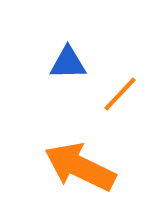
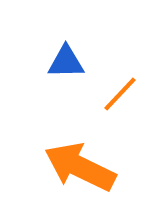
blue triangle: moved 2 px left, 1 px up
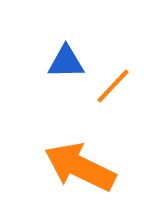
orange line: moved 7 px left, 8 px up
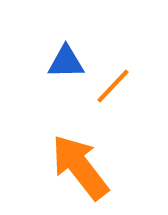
orange arrow: rotated 26 degrees clockwise
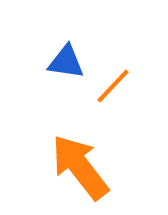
blue triangle: rotated 9 degrees clockwise
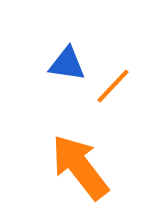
blue triangle: moved 1 px right, 2 px down
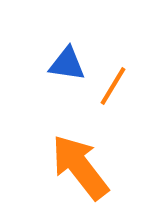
orange line: rotated 12 degrees counterclockwise
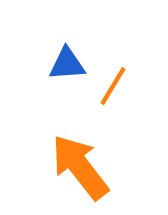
blue triangle: rotated 12 degrees counterclockwise
